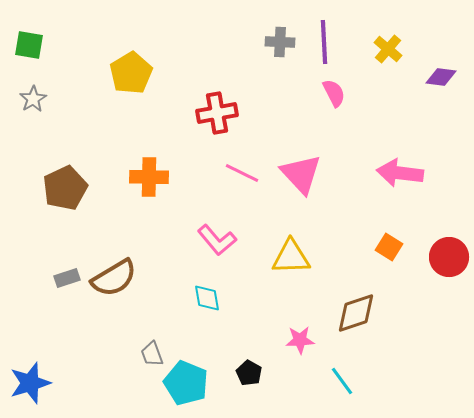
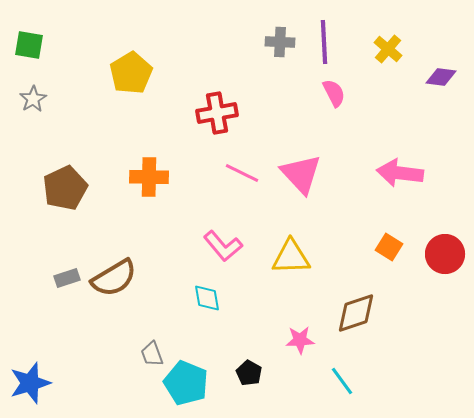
pink L-shape: moved 6 px right, 6 px down
red circle: moved 4 px left, 3 px up
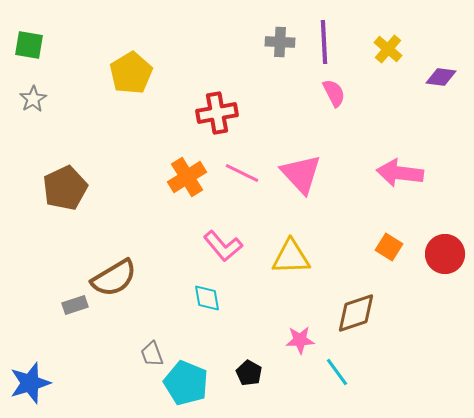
orange cross: moved 38 px right; rotated 33 degrees counterclockwise
gray rectangle: moved 8 px right, 27 px down
cyan line: moved 5 px left, 9 px up
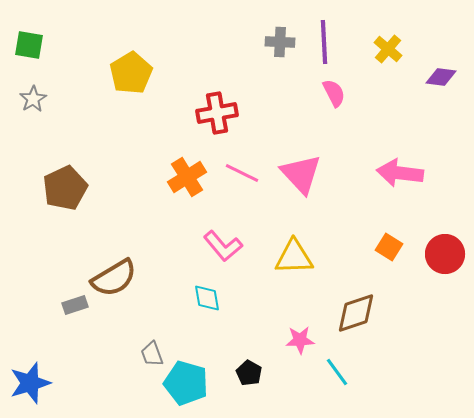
yellow triangle: moved 3 px right
cyan pentagon: rotated 6 degrees counterclockwise
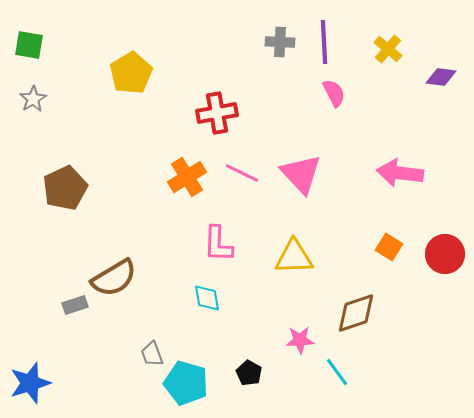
pink L-shape: moved 5 px left, 2 px up; rotated 42 degrees clockwise
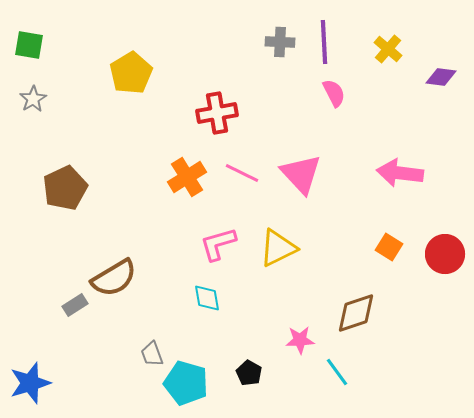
pink L-shape: rotated 72 degrees clockwise
yellow triangle: moved 16 px left, 9 px up; rotated 24 degrees counterclockwise
gray rectangle: rotated 15 degrees counterclockwise
